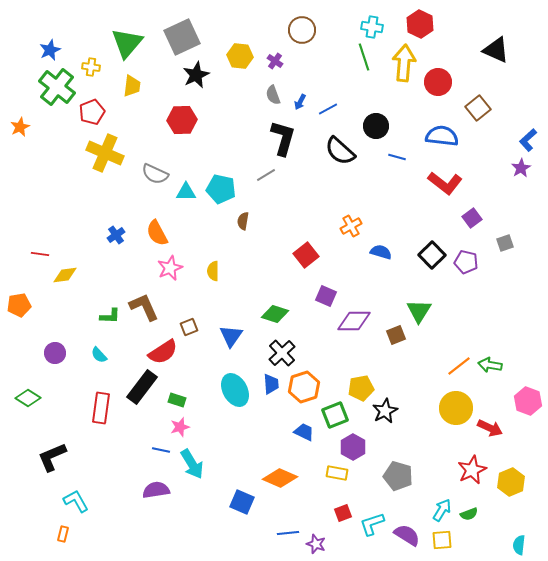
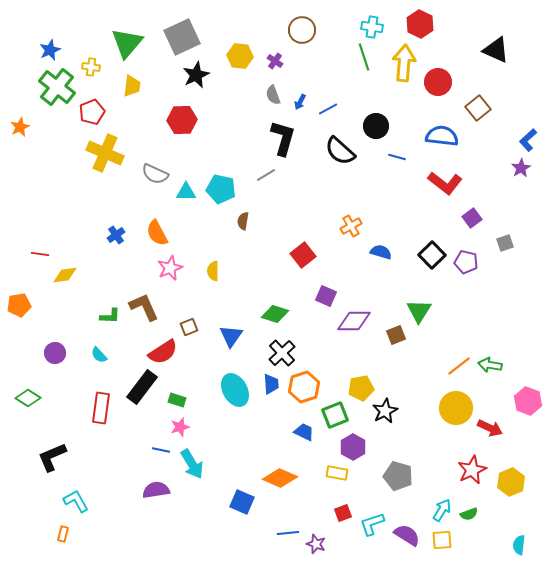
red square at (306, 255): moved 3 px left
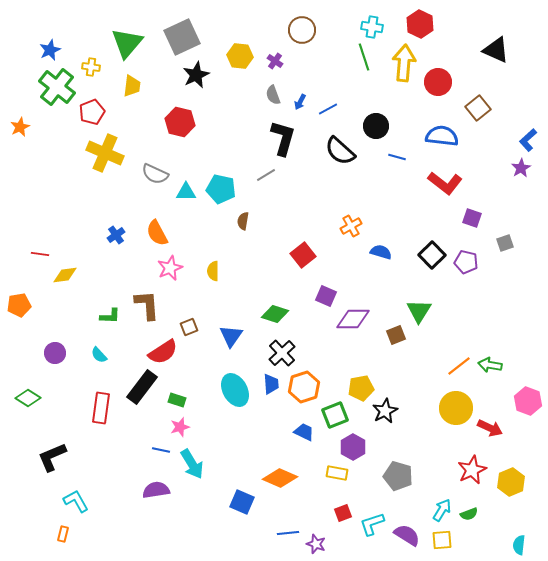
red hexagon at (182, 120): moved 2 px left, 2 px down; rotated 16 degrees clockwise
purple square at (472, 218): rotated 36 degrees counterclockwise
brown L-shape at (144, 307): moved 3 px right, 2 px up; rotated 20 degrees clockwise
purple diamond at (354, 321): moved 1 px left, 2 px up
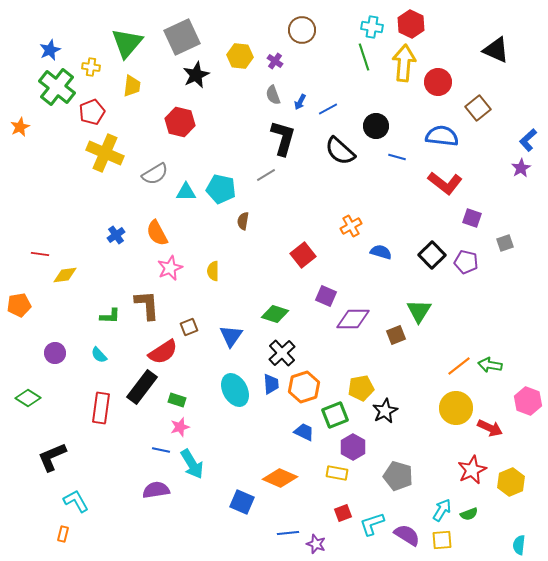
red hexagon at (420, 24): moved 9 px left
gray semicircle at (155, 174): rotated 56 degrees counterclockwise
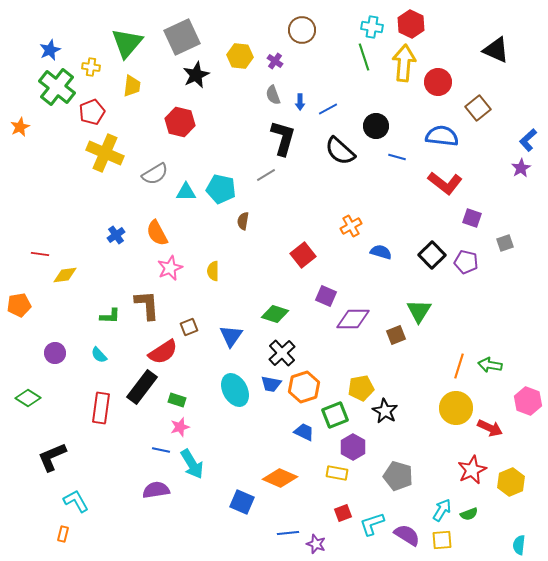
blue arrow at (300, 102): rotated 28 degrees counterclockwise
orange line at (459, 366): rotated 35 degrees counterclockwise
blue trapezoid at (271, 384): rotated 105 degrees clockwise
black star at (385, 411): rotated 15 degrees counterclockwise
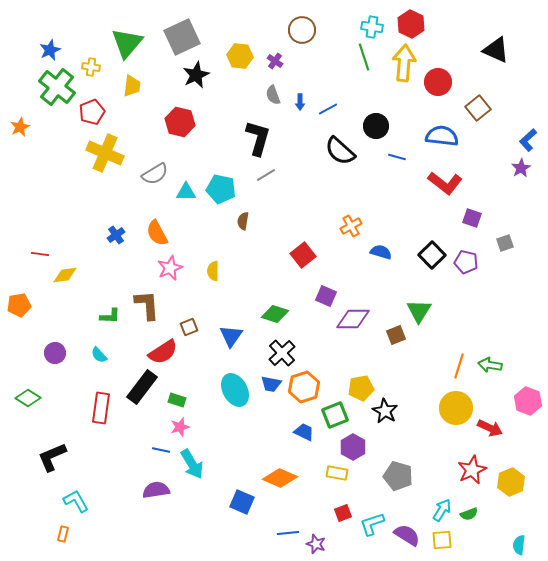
black L-shape at (283, 138): moved 25 px left
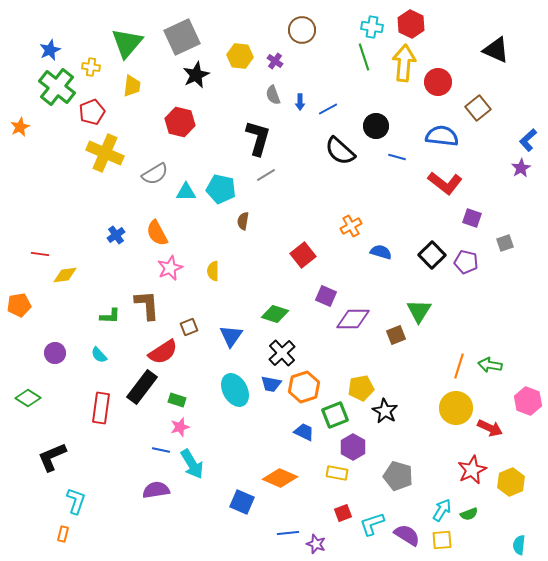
cyan L-shape at (76, 501): rotated 48 degrees clockwise
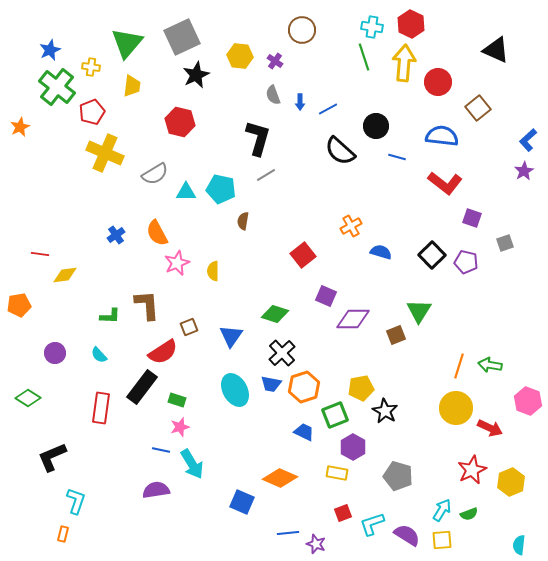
purple star at (521, 168): moved 3 px right, 3 px down
pink star at (170, 268): moved 7 px right, 5 px up
